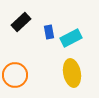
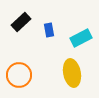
blue rectangle: moved 2 px up
cyan rectangle: moved 10 px right
orange circle: moved 4 px right
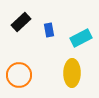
yellow ellipse: rotated 12 degrees clockwise
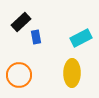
blue rectangle: moved 13 px left, 7 px down
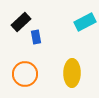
cyan rectangle: moved 4 px right, 16 px up
orange circle: moved 6 px right, 1 px up
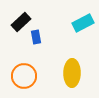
cyan rectangle: moved 2 px left, 1 px down
orange circle: moved 1 px left, 2 px down
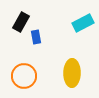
black rectangle: rotated 18 degrees counterclockwise
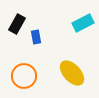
black rectangle: moved 4 px left, 2 px down
yellow ellipse: rotated 44 degrees counterclockwise
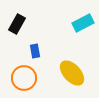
blue rectangle: moved 1 px left, 14 px down
orange circle: moved 2 px down
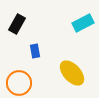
orange circle: moved 5 px left, 5 px down
